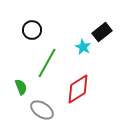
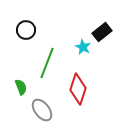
black circle: moved 6 px left
green line: rotated 8 degrees counterclockwise
red diamond: rotated 40 degrees counterclockwise
gray ellipse: rotated 20 degrees clockwise
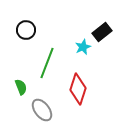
cyan star: rotated 21 degrees clockwise
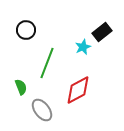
red diamond: moved 1 px down; rotated 44 degrees clockwise
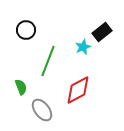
green line: moved 1 px right, 2 px up
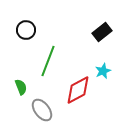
cyan star: moved 20 px right, 24 px down
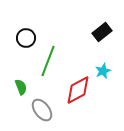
black circle: moved 8 px down
